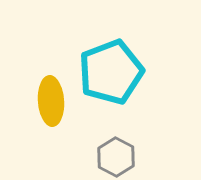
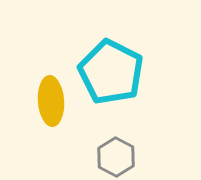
cyan pentagon: rotated 24 degrees counterclockwise
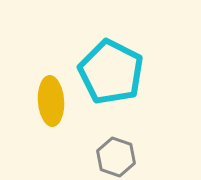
gray hexagon: rotated 9 degrees counterclockwise
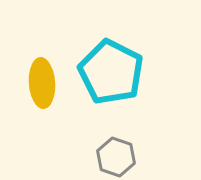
yellow ellipse: moved 9 px left, 18 px up
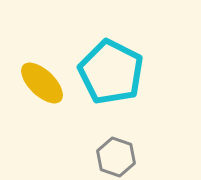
yellow ellipse: rotated 42 degrees counterclockwise
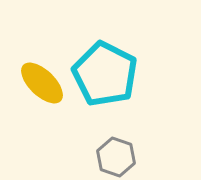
cyan pentagon: moved 6 px left, 2 px down
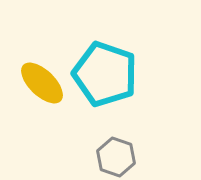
cyan pentagon: rotated 8 degrees counterclockwise
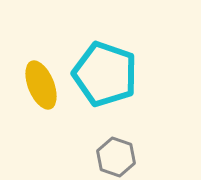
yellow ellipse: moved 1 px left, 2 px down; rotated 24 degrees clockwise
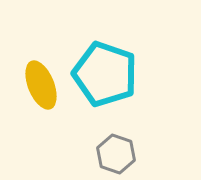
gray hexagon: moved 3 px up
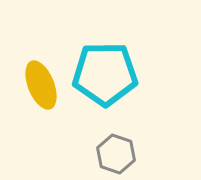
cyan pentagon: rotated 20 degrees counterclockwise
